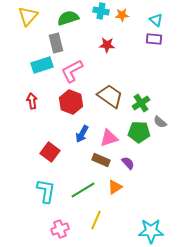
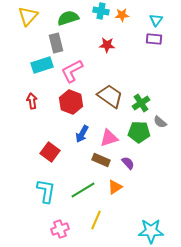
cyan triangle: rotated 24 degrees clockwise
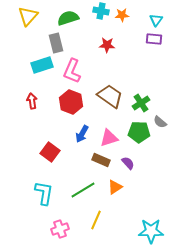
pink L-shape: rotated 40 degrees counterclockwise
cyan L-shape: moved 2 px left, 2 px down
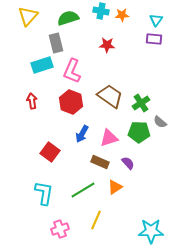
brown rectangle: moved 1 px left, 2 px down
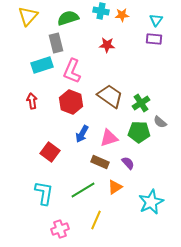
cyan star: moved 29 px up; rotated 25 degrees counterclockwise
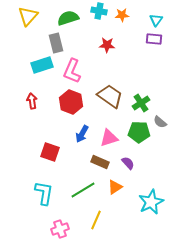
cyan cross: moved 2 px left
red square: rotated 18 degrees counterclockwise
